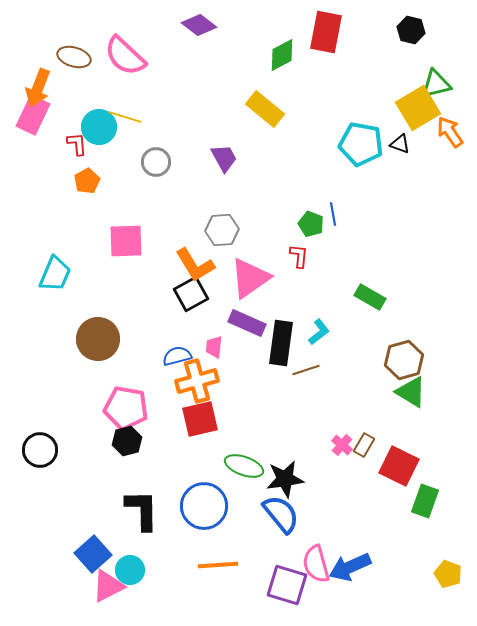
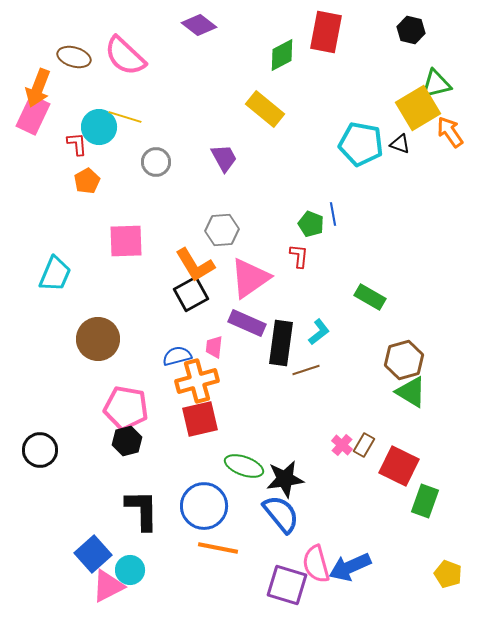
orange line at (218, 565): moved 17 px up; rotated 15 degrees clockwise
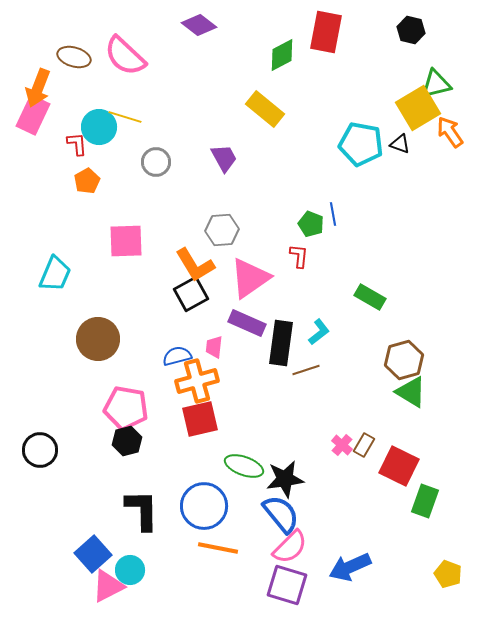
pink semicircle at (316, 564): moved 26 px left, 17 px up; rotated 120 degrees counterclockwise
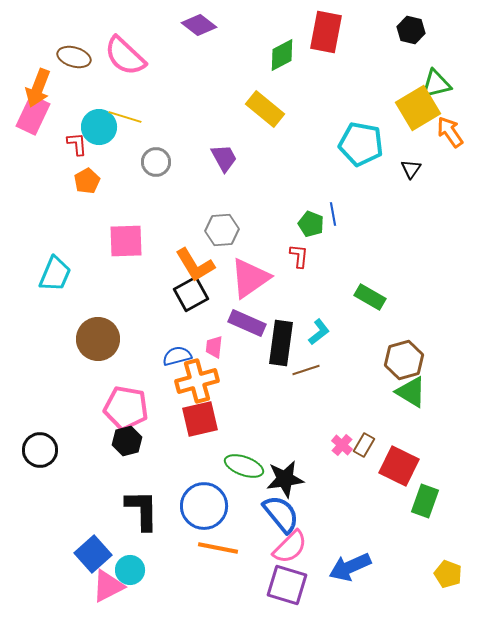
black triangle at (400, 144): moved 11 px right, 25 px down; rotated 45 degrees clockwise
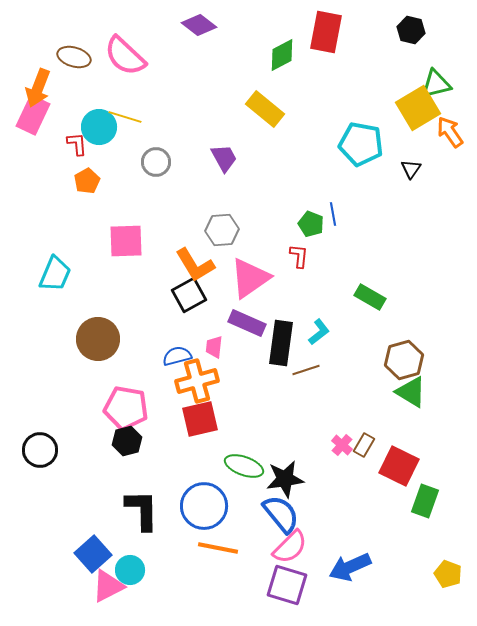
black square at (191, 294): moved 2 px left, 1 px down
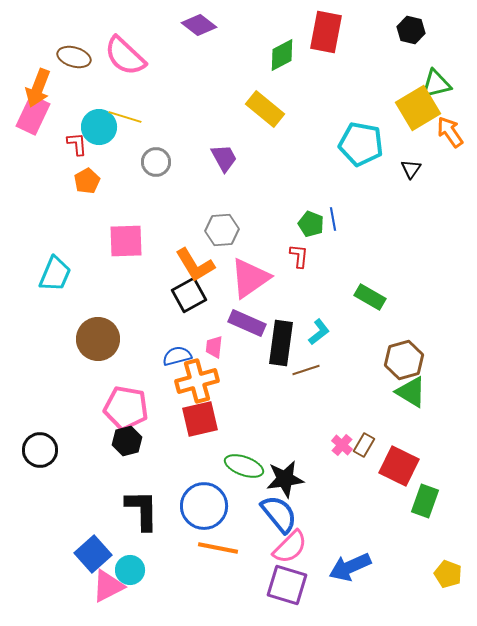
blue line at (333, 214): moved 5 px down
blue semicircle at (281, 514): moved 2 px left
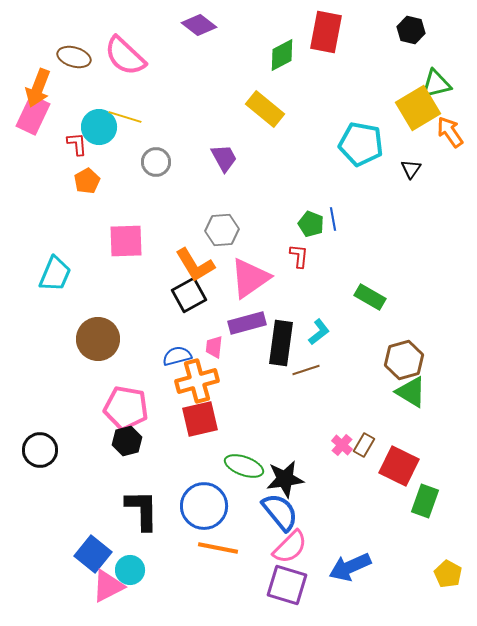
purple rectangle at (247, 323): rotated 39 degrees counterclockwise
blue semicircle at (279, 514): moved 1 px right, 2 px up
blue square at (93, 554): rotated 9 degrees counterclockwise
yellow pentagon at (448, 574): rotated 8 degrees clockwise
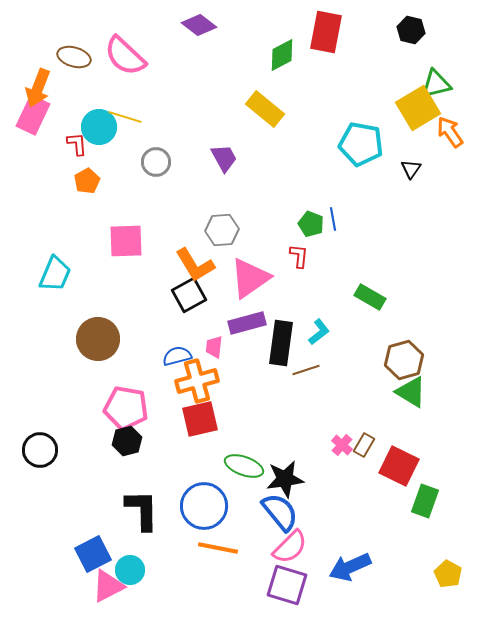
blue square at (93, 554): rotated 24 degrees clockwise
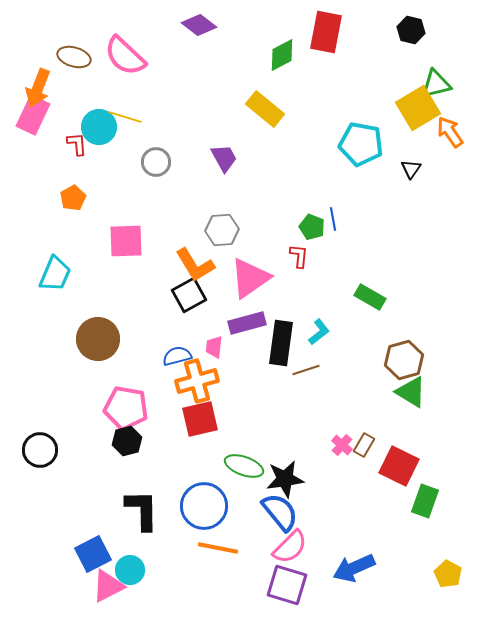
orange pentagon at (87, 181): moved 14 px left, 17 px down
green pentagon at (311, 224): moved 1 px right, 3 px down
blue arrow at (350, 567): moved 4 px right, 1 px down
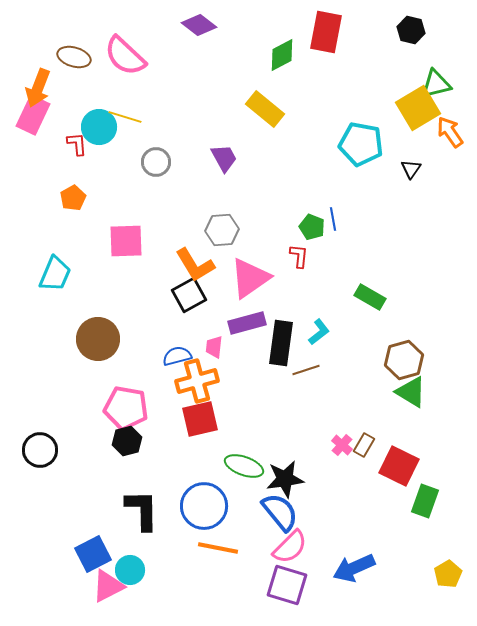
yellow pentagon at (448, 574): rotated 12 degrees clockwise
